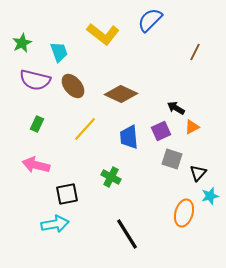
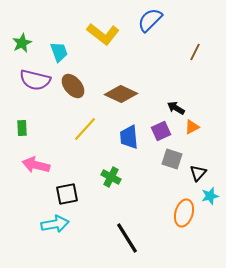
green rectangle: moved 15 px left, 4 px down; rotated 28 degrees counterclockwise
black line: moved 4 px down
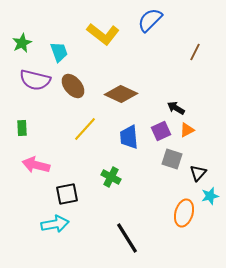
orange triangle: moved 5 px left, 3 px down
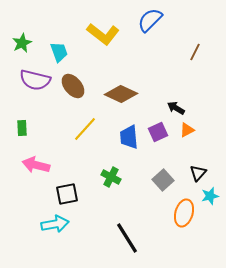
purple square: moved 3 px left, 1 px down
gray square: moved 9 px left, 21 px down; rotated 30 degrees clockwise
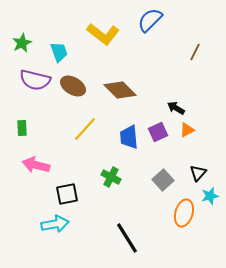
brown ellipse: rotated 20 degrees counterclockwise
brown diamond: moved 1 px left, 4 px up; rotated 20 degrees clockwise
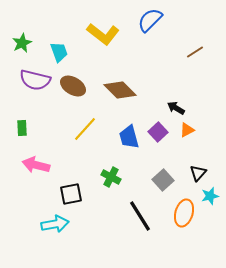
brown line: rotated 30 degrees clockwise
purple square: rotated 18 degrees counterclockwise
blue trapezoid: rotated 10 degrees counterclockwise
black square: moved 4 px right
black line: moved 13 px right, 22 px up
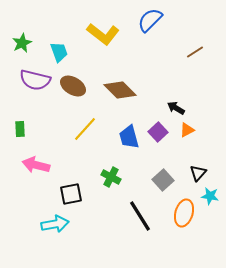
green rectangle: moved 2 px left, 1 px down
cyan star: rotated 24 degrees clockwise
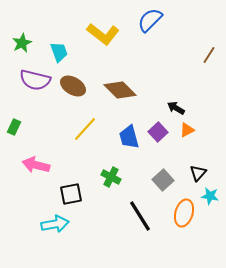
brown line: moved 14 px right, 3 px down; rotated 24 degrees counterclockwise
green rectangle: moved 6 px left, 2 px up; rotated 28 degrees clockwise
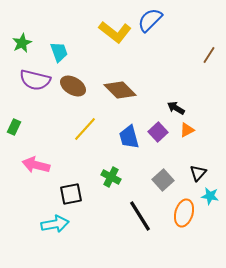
yellow L-shape: moved 12 px right, 2 px up
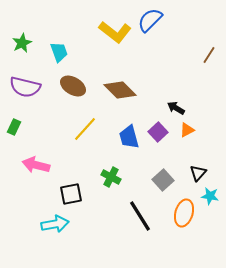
purple semicircle: moved 10 px left, 7 px down
